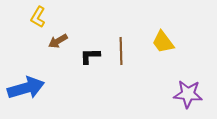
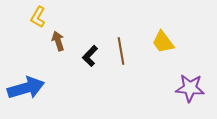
brown arrow: rotated 102 degrees clockwise
brown line: rotated 8 degrees counterclockwise
black L-shape: rotated 45 degrees counterclockwise
purple star: moved 2 px right, 6 px up
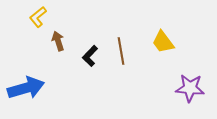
yellow L-shape: rotated 20 degrees clockwise
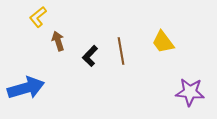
purple star: moved 4 px down
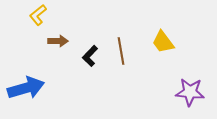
yellow L-shape: moved 2 px up
brown arrow: rotated 108 degrees clockwise
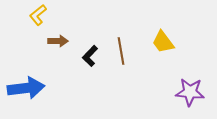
blue arrow: rotated 9 degrees clockwise
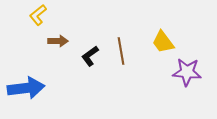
black L-shape: rotated 10 degrees clockwise
purple star: moved 3 px left, 20 px up
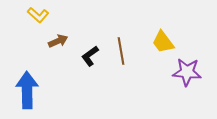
yellow L-shape: rotated 100 degrees counterclockwise
brown arrow: rotated 24 degrees counterclockwise
blue arrow: moved 1 px right, 2 px down; rotated 84 degrees counterclockwise
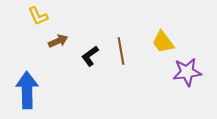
yellow L-shape: moved 1 px down; rotated 25 degrees clockwise
purple star: rotated 12 degrees counterclockwise
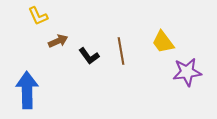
black L-shape: moved 1 px left; rotated 90 degrees counterclockwise
